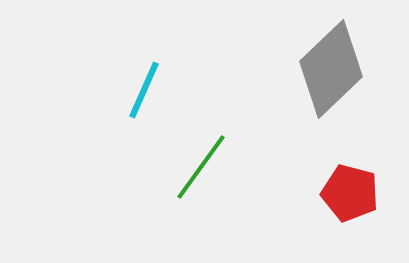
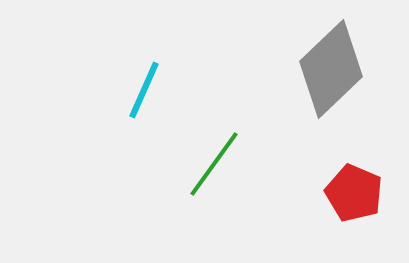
green line: moved 13 px right, 3 px up
red pentagon: moved 4 px right; rotated 8 degrees clockwise
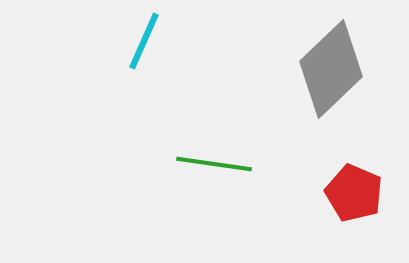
cyan line: moved 49 px up
green line: rotated 62 degrees clockwise
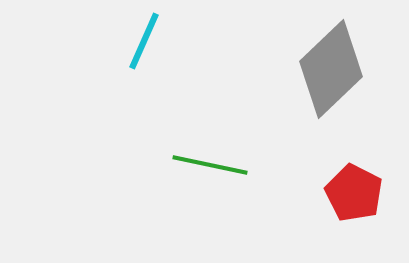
green line: moved 4 px left, 1 px down; rotated 4 degrees clockwise
red pentagon: rotated 4 degrees clockwise
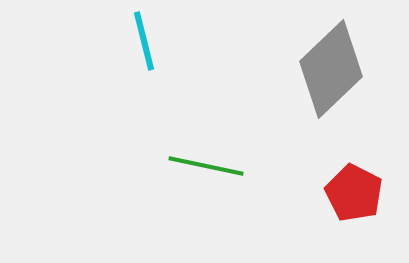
cyan line: rotated 38 degrees counterclockwise
green line: moved 4 px left, 1 px down
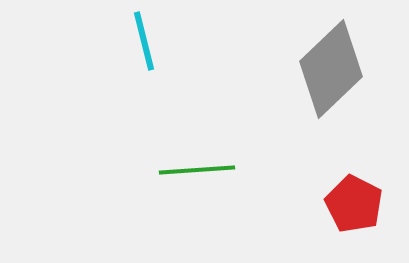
green line: moved 9 px left, 4 px down; rotated 16 degrees counterclockwise
red pentagon: moved 11 px down
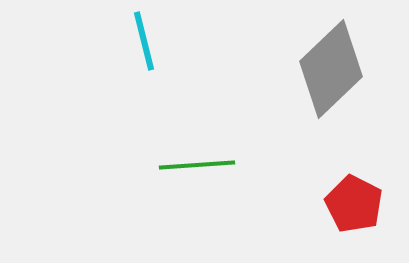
green line: moved 5 px up
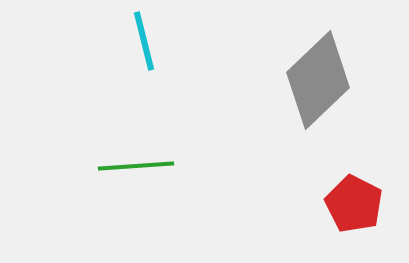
gray diamond: moved 13 px left, 11 px down
green line: moved 61 px left, 1 px down
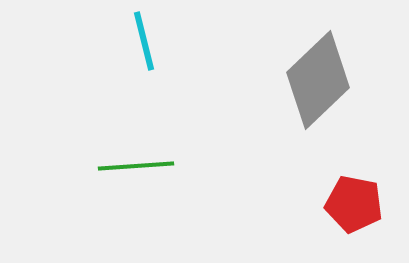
red pentagon: rotated 16 degrees counterclockwise
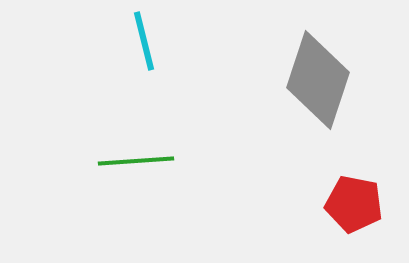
gray diamond: rotated 28 degrees counterclockwise
green line: moved 5 px up
